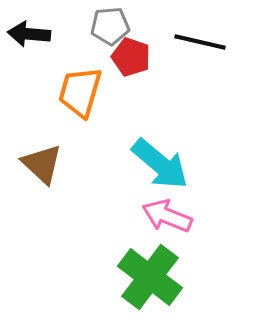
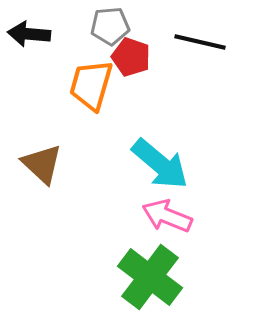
orange trapezoid: moved 11 px right, 7 px up
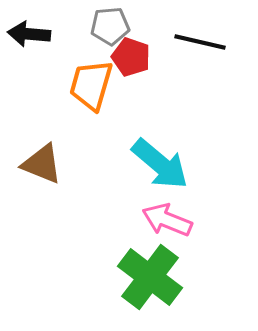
brown triangle: rotated 21 degrees counterclockwise
pink arrow: moved 4 px down
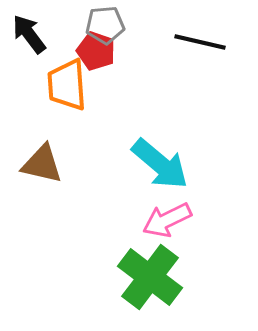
gray pentagon: moved 5 px left, 1 px up
black arrow: rotated 48 degrees clockwise
red pentagon: moved 35 px left, 6 px up
orange trapezoid: moved 24 px left; rotated 20 degrees counterclockwise
brown triangle: rotated 9 degrees counterclockwise
pink arrow: rotated 48 degrees counterclockwise
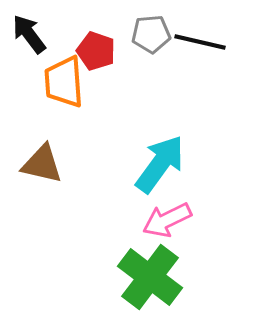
gray pentagon: moved 46 px right, 9 px down
orange trapezoid: moved 3 px left, 3 px up
cyan arrow: rotated 94 degrees counterclockwise
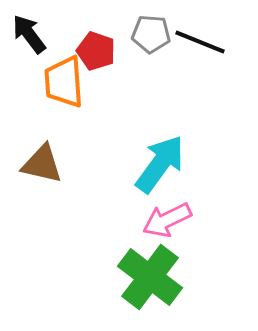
gray pentagon: rotated 9 degrees clockwise
black line: rotated 9 degrees clockwise
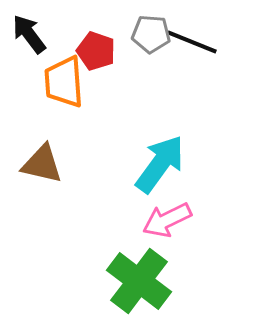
black line: moved 8 px left
green cross: moved 11 px left, 4 px down
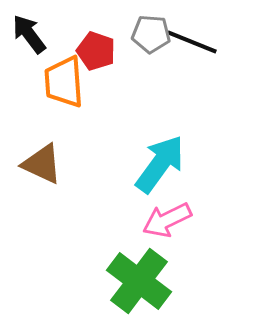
brown triangle: rotated 12 degrees clockwise
